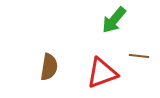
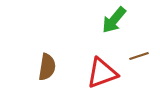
brown line: rotated 24 degrees counterclockwise
brown semicircle: moved 2 px left
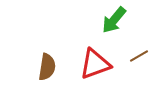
brown line: rotated 12 degrees counterclockwise
red triangle: moved 7 px left, 9 px up
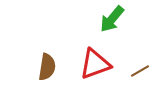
green arrow: moved 2 px left, 1 px up
brown line: moved 1 px right, 15 px down
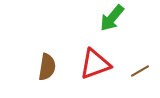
green arrow: moved 1 px up
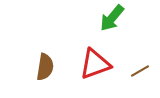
brown semicircle: moved 2 px left
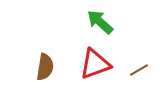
green arrow: moved 12 px left, 4 px down; rotated 92 degrees clockwise
brown line: moved 1 px left, 1 px up
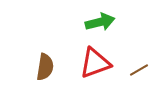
green arrow: rotated 124 degrees clockwise
red triangle: moved 1 px up
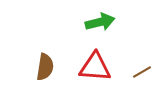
red triangle: moved 4 px down; rotated 24 degrees clockwise
brown line: moved 3 px right, 2 px down
